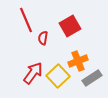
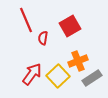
red arrow: moved 1 px left, 1 px down
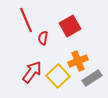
red arrow: moved 2 px up
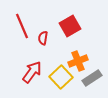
red line: moved 4 px left, 6 px down
yellow square: moved 3 px right, 1 px down
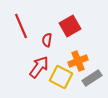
red line: moved 1 px left
red semicircle: moved 4 px right, 2 px down
red arrow: moved 7 px right, 5 px up
yellow square: rotated 20 degrees counterclockwise
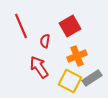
red semicircle: moved 2 px left, 1 px down
orange cross: moved 1 px left, 5 px up
red arrow: rotated 70 degrees counterclockwise
yellow square: moved 9 px right, 4 px down
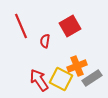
orange cross: moved 10 px down
red arrow: moved 13 px down
yellow square: moved 9 px left, 2 px up
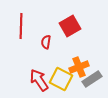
red line: rotated 25 degrees clockwise
red semicircle: moved 1 px right, 1 px down
orange cross: moved 2 px right, 1 px down
gray rectangle: moved 1 px down
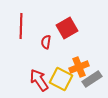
red square: moved 3 px left, 2 px down
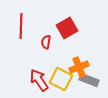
gray rectangle: moved 3 px left, 1 px down; rotated 54 degrees clockwise
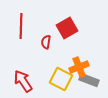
red arrow: moved 16 px left, 1 px down
